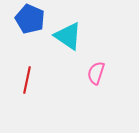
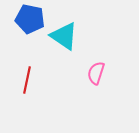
blue pentagon: rotated 12 degrees counterclockwise
cyan triangle: moved 4 px left
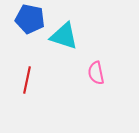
cyan triangle: rotated 16 degrees counterclockwise
pink semicircle: rotated 30 degrees counterclockwise
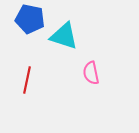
pink semicircle: moved 5 px left
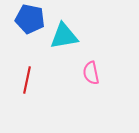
cyan triangle: rotated 28 degrees counterclockwise
